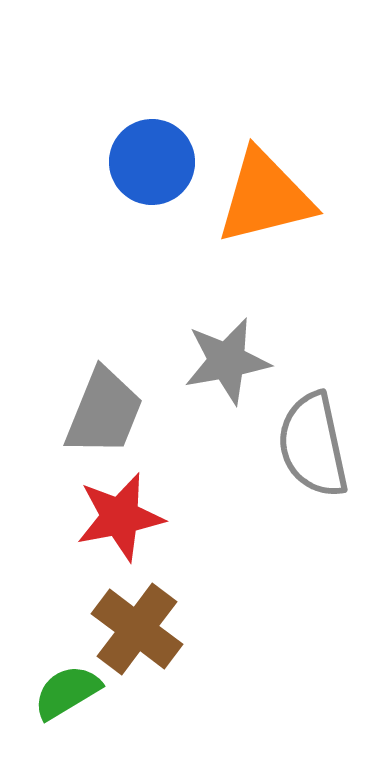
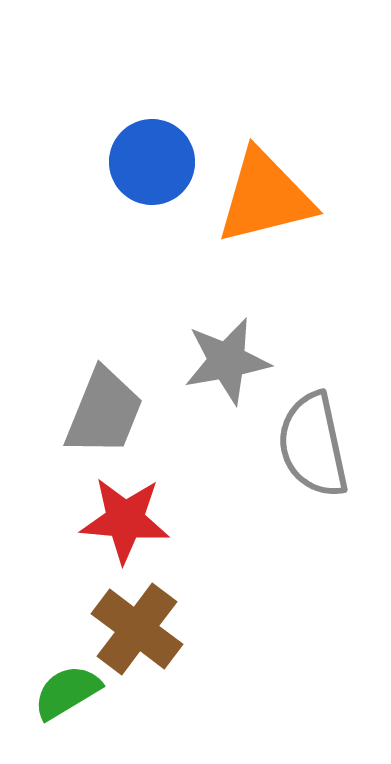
red star: moved 5 px right, 3 px down; rotated 16 degrees clockwise
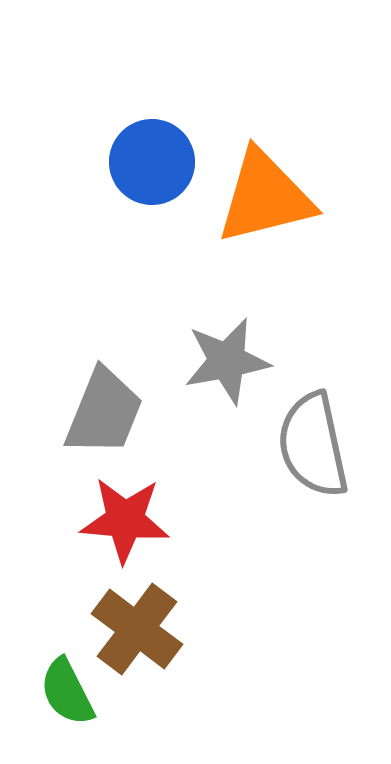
green semicircle: rotated 86 degrees counterclockwise
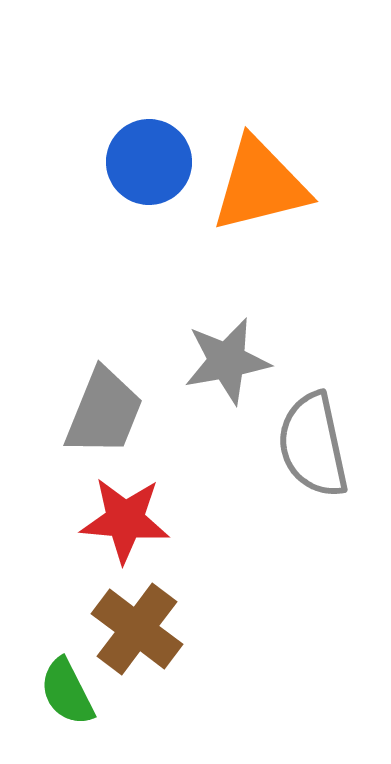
blue circle: moved 3 px left
orange triangle: moved 5 px left, 12 px up
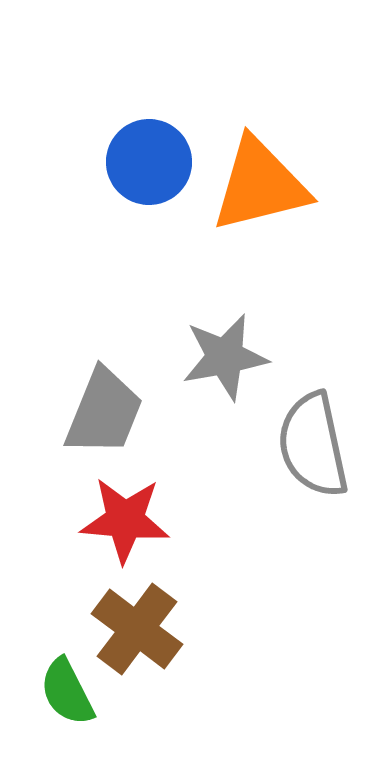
gray star: moved 2 px left, 4 px up
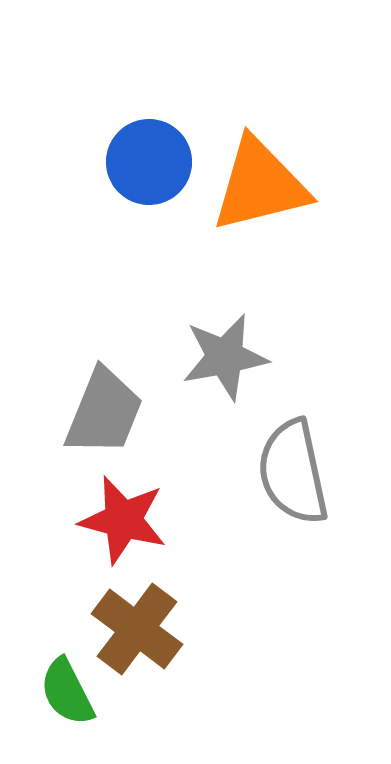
gray semicircle: moved 20 px left, 27 px down
red star: moved 2 px left; rotated 10 degrees clockwise
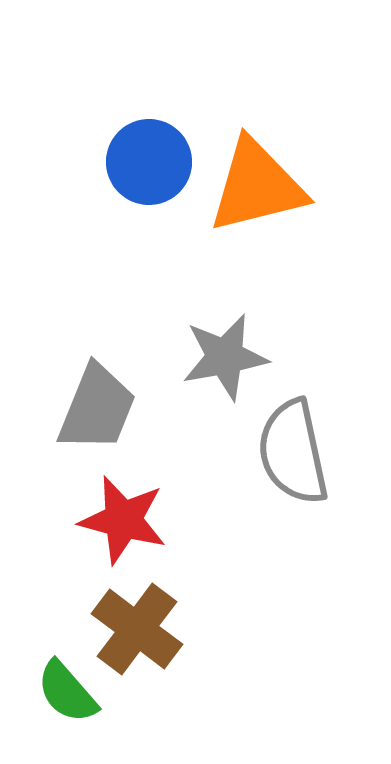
orange triangle: moved 3 px left, 1 px down
gray trapezoid: moved 7 px left, 4 px up
gray semicircle: moved 20 px up
green semicircle: rotated 14 degrees counterclockwise
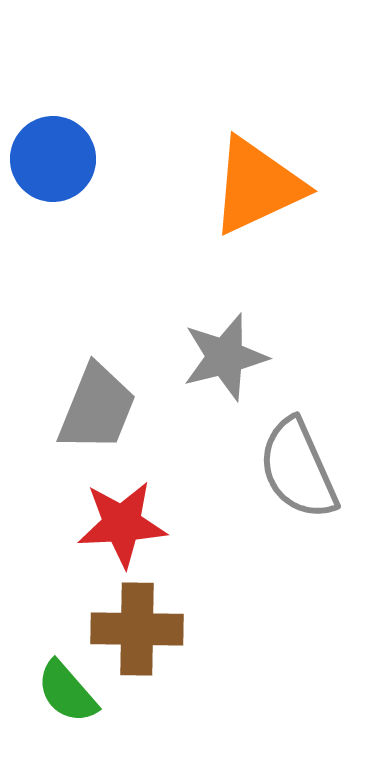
blue circle: moved 96 px left, 3 px up
orange triangle: rotated 11 degrees counterclockwise
gray star: rotated 4 degrees counterclockwise
gray semicircle: moved 5 px right, 17 px down; rotated 12 degrees counterclockwise
red star: moved 1 px left, 4 px down; rotated 18 degrees counterclockwise
brown cross: rotated 36 degrees counterclockwise
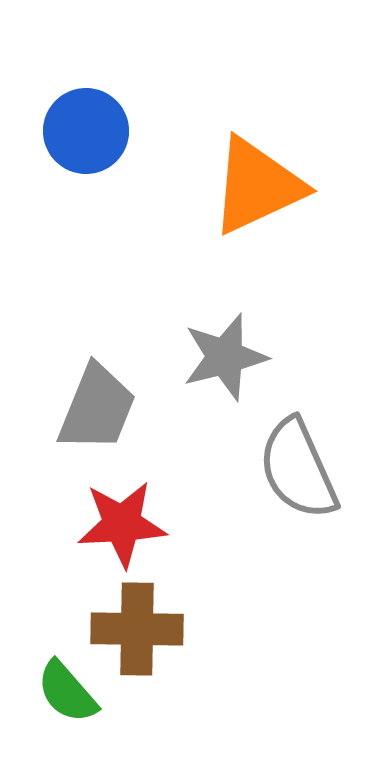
blue circle: moved 33 px right, 28 px up
